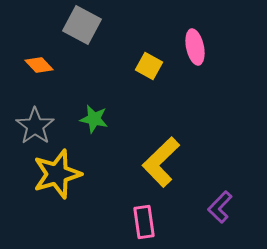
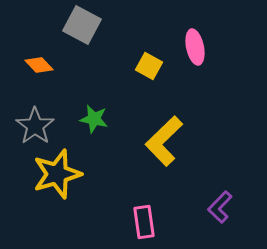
yellow L-shape: moved 3 px right, 21 px up
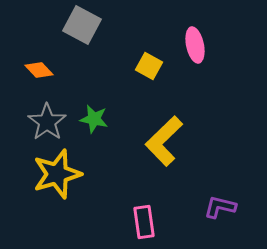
pink ellipse: moved 2 px up
orange diamond: moved 5 px down
gray star: moved 12 px right, 4 px up
purple L-shape: rotated 60 degrees clockwise
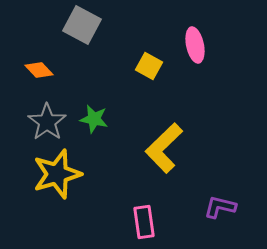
yellow L-shape: moved 7 px down
